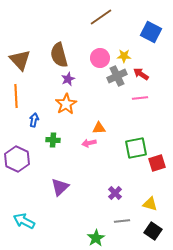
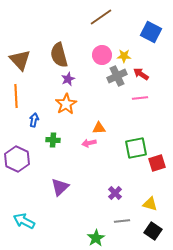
pink circle: moved 2 px right, 3 px up
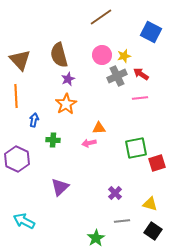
yellow star: rotated 16 degrees counterclockwise
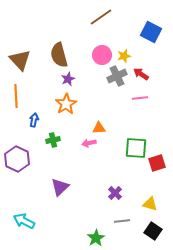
green cross: rotated 16 degrees counterclockwise
green square: rotated 15 degrees clockwise
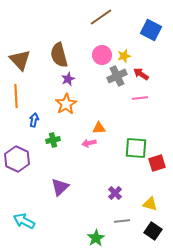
blue square: moved 2 px up
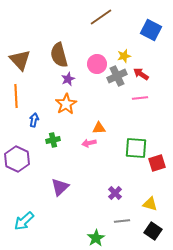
pink circle: moved 5 px left, 9 px down
cyan arrow: rotated 70 degrees counterclockwise
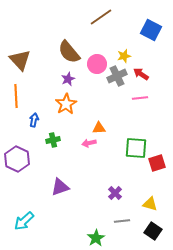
brown semicircle: moved 10 px right, 3 px up; rotated 25 degrees counterclockwise
purple triangle: rotated 24 degrees clockwise
